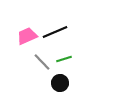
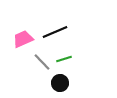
pink trapezoid: moved 4 px left, 3 px down
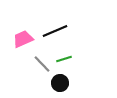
black line: moved 1 px up
gray line: moved 2 px down
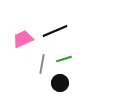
gray line: rotated 54 degrees clockwise
